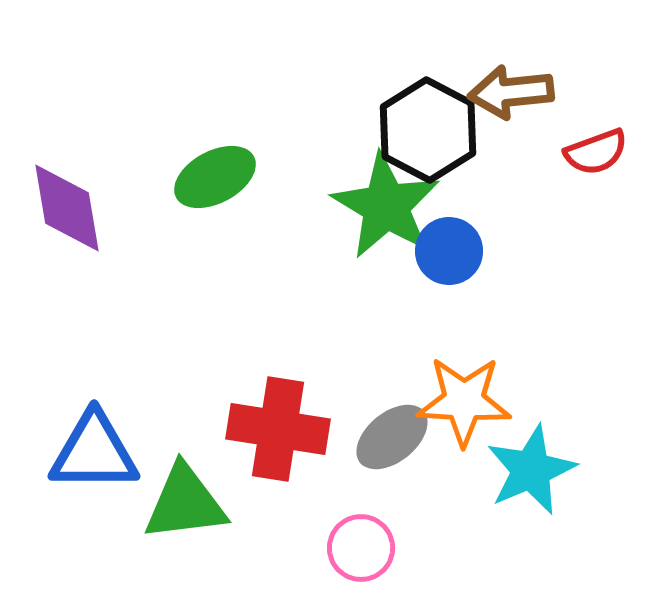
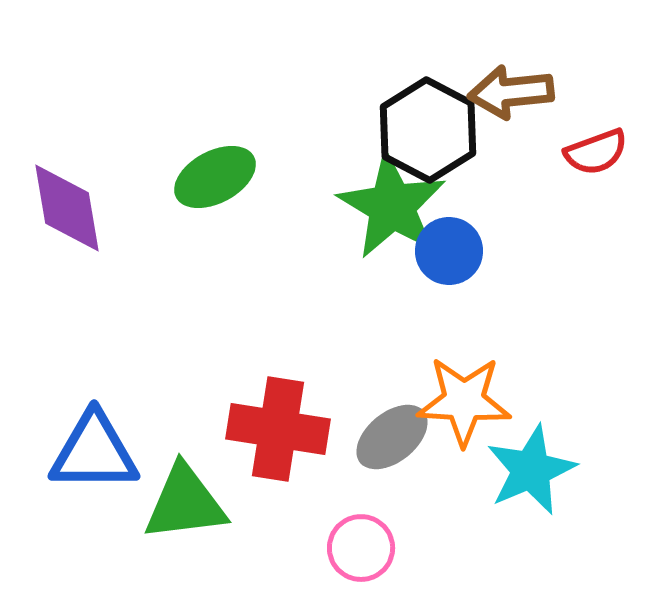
green star: moved 6 px right
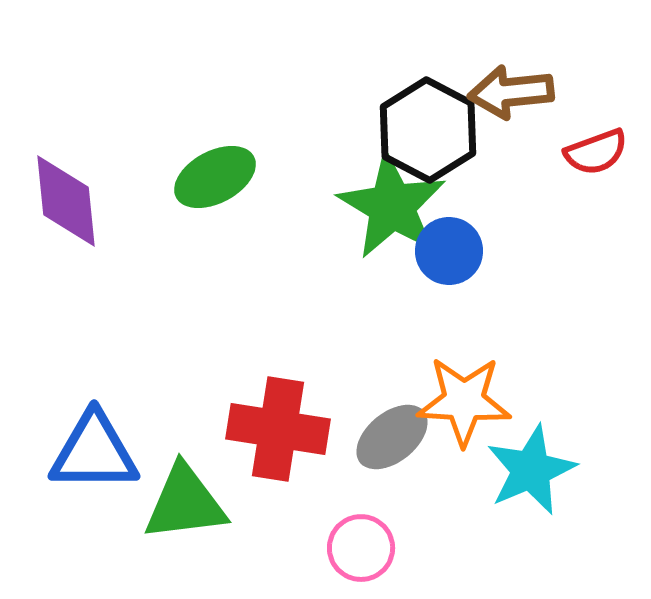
purple diamond: moved 1 px left, 7 px up; rotated 4 degrees clockwise
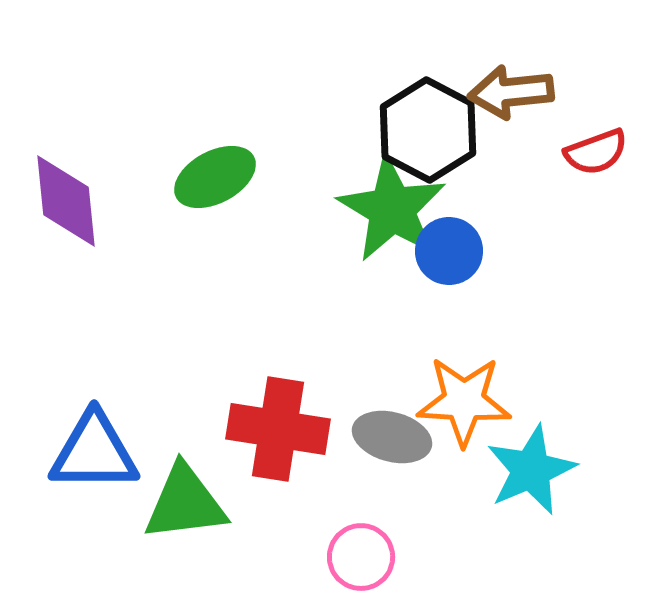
green star: moved 3 px down
gray ellipse: rotated 54 degrees clockwise
pink circle: moved 9 px down
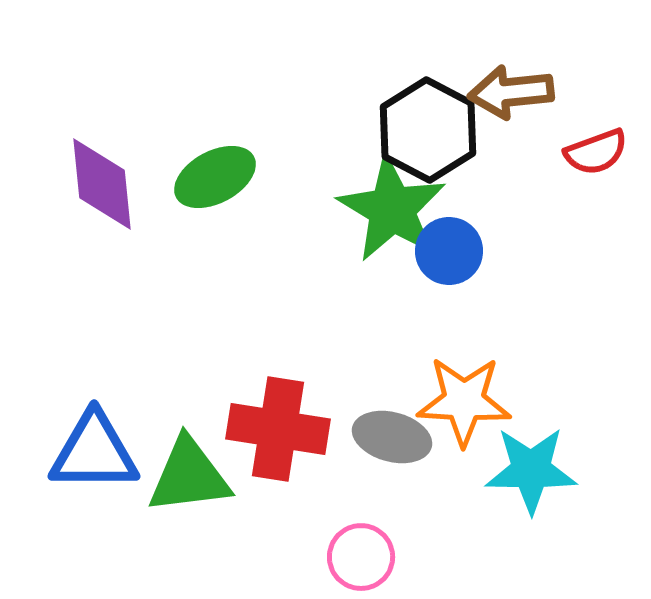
purple diamond: moved 36 px right, 17 px up
cyan star: rotated 24 degrees clockwise
green triangle: moved 4 px right, 27 px up
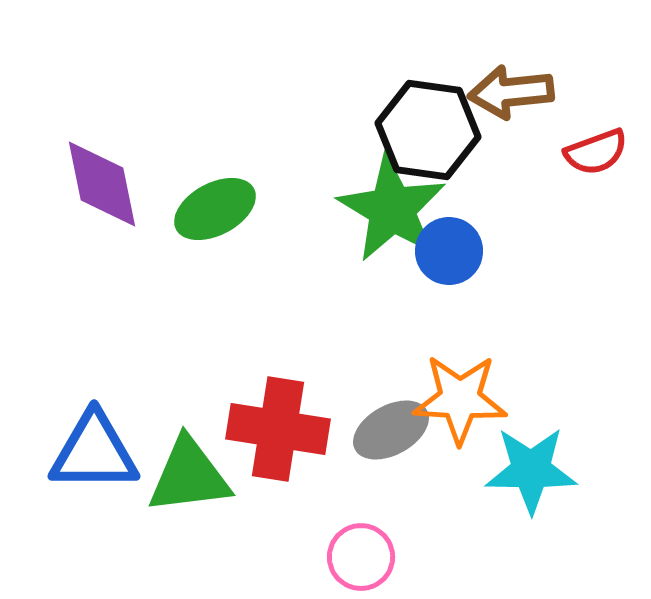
black hexagon: rotated 20 degrees counterclockwise
green ellipse: moved 32 px down
purple diamond: rotated 6 degrees counterclockwise
orange star: moved 4 px left, 2 px up
gray ellipse: moved 1 px left, 7 px up; rotated 44 degrees counterclockwise
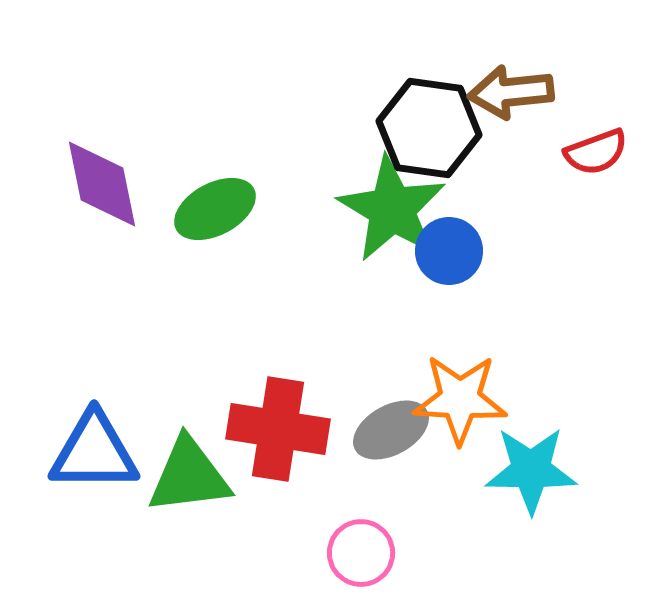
black hexagon: moved 1 px right, 2 px up
pink circle: moved 4 px up
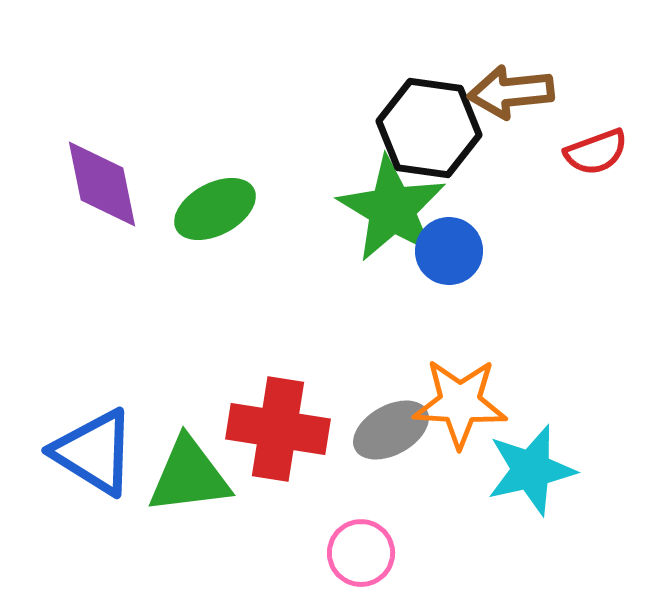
orange star: moved 4 px down
blue triangle: rotated 32 degrees clockwise
cyan star: rotated 14 degrees counterclockwise
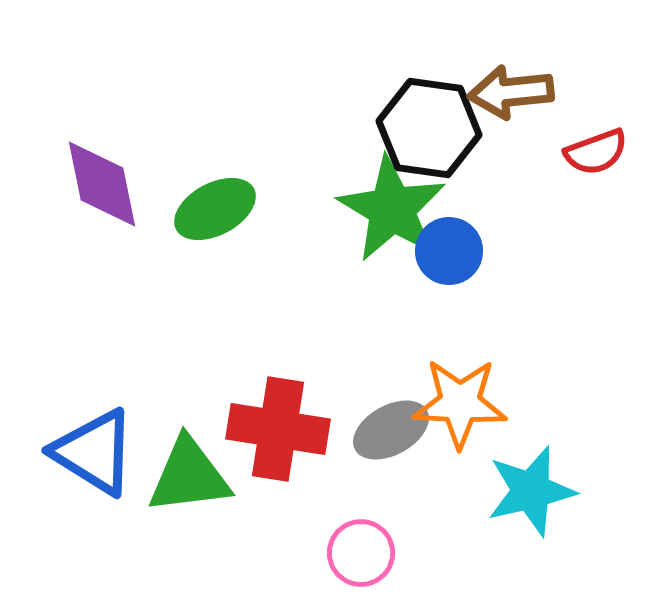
cyan star: moved 21 px down
